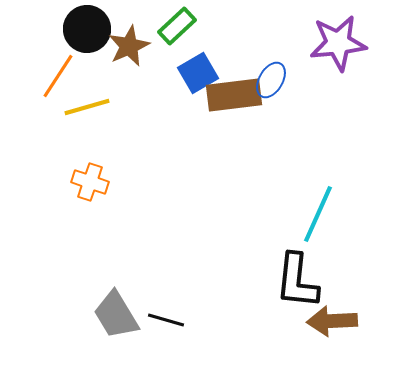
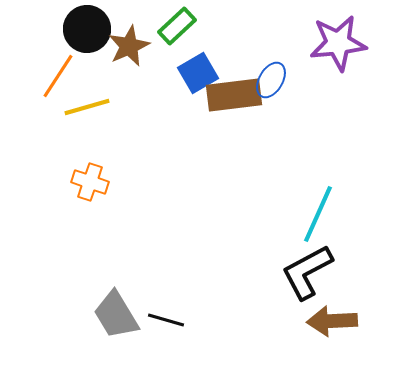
black L-shape: moved 10 px right, 9 px up; rotated 56 degrees clockwise
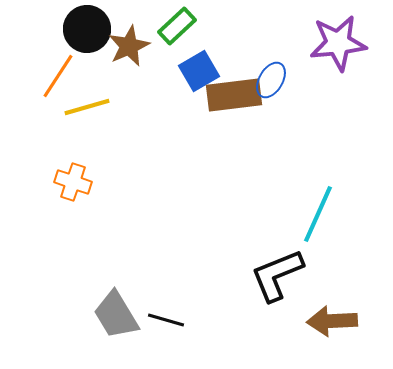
blue square: moved 1 px right, 2 px up
orange cross: moved 17 px left
black L-shape: moved 30 px left, 3 px down; rotated 6 degrees clockwise
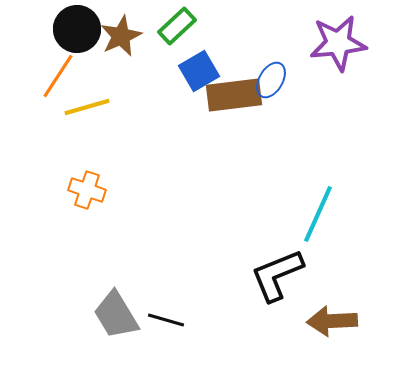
black circle: moved 10 px left
brown star: moved 8 px left, 10 px up
orange cross: moved 14 px right, 8 px down
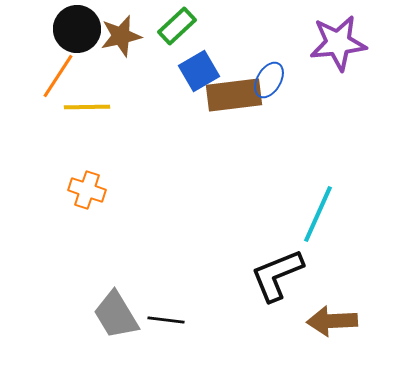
brown star: rotated 12 degrees clockwise
blue ellipse: moved 2 px left
yellow line: rotated 15 degrees clockwise
black line: rotated 9 degrees counterclockwise
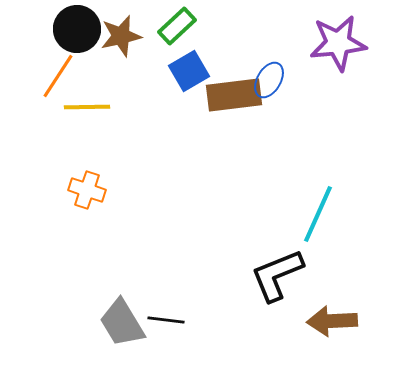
blue square: moved 10 px left
gray trapezoid: moved 6 px right, 8 px down
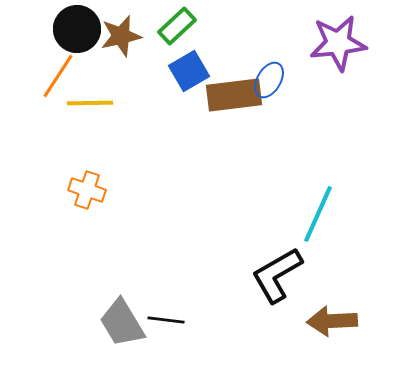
yellow line: moved 3 px right, 4 px up
black L-shape: rotated 8 degrees counterclockwise
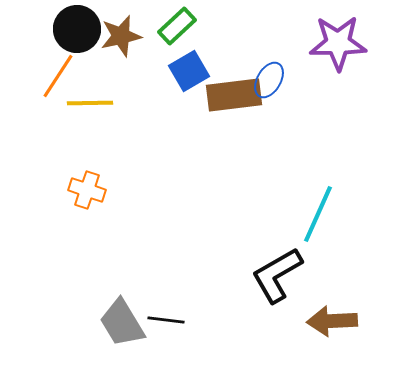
purple star: rotated 6 degrees clockwise
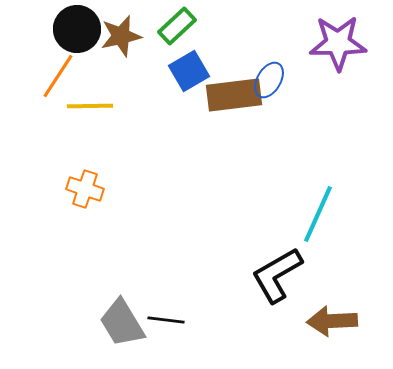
yellow line: moved 3 px down
orange cross: moved 2 px left, 1 px up
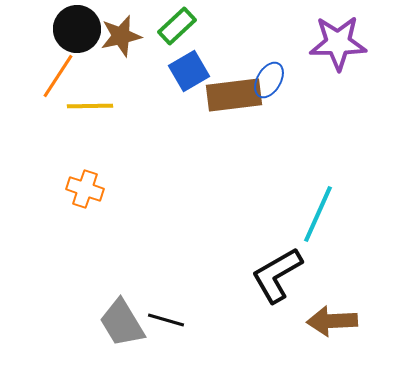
black line: rotated 9 degrees clockwise
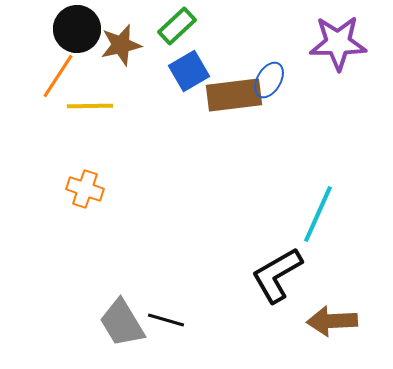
brown star: moved 9 px down
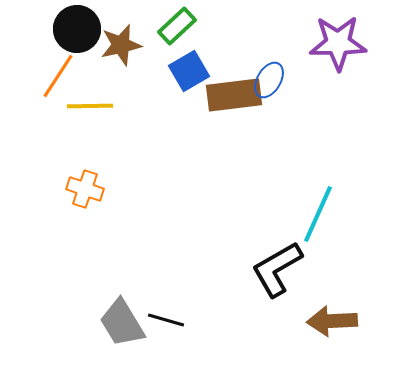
black L-shape: moved 6 px up
